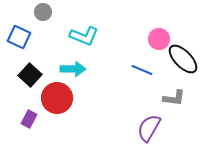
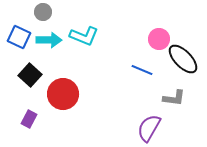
cyan arrow: moved 24 px left, 29 px up
red circle: moved 6 px right, 4 px up
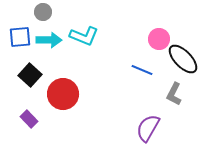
blue square: moved 1 px right; rotated 30 degrees counterclockwise
gray L-shape: moved 4 px up; rotated 110 degrees clockwise
purple rectangle: rotated 72 degrees counterclockwise
purple semicircle: moved 1 px left
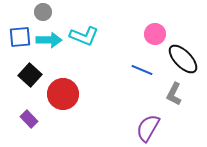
pink circle: moved 4 px left, 5 px up
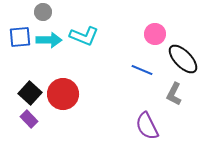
black square: moved 18 px down
purple semicircle: moved 1 px left, 2 px up; rotated 56 degrees counterclockwise
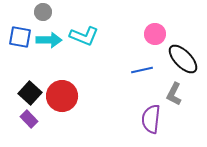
blue square: rotated 15 degrees clockwise
blue line: rotated 35 degrees counterclockwise
red circle: moved 1 px left, 2 px down
purple semicircle: moved 4 px right, 7 px up; rotated 32 degrees clockwise
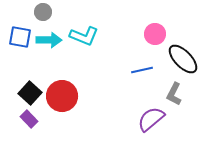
purple semicircle: rotated 44 degrees clockwise
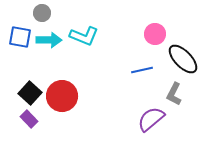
gray circle: moved 1 px left, 1 px down
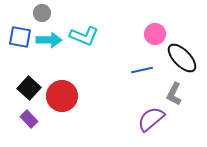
black ellipse: moved 1 px left, 1 px up
black square: moved 1 px left, 5 px up
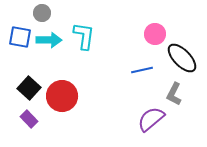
cyan L-shape: rotated 104 degrees counterclockwise
